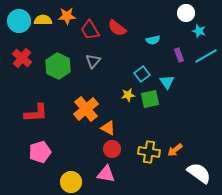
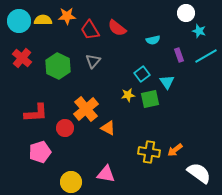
red circle: moved 47 px left, 21 px up
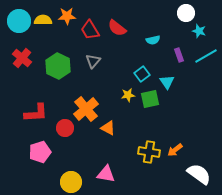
white semicircle: moved 1 px down
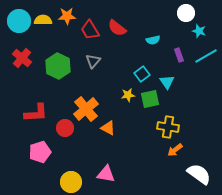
yellow cross: moved 19 px right, 25 px up
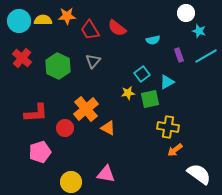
cyan triangle: rotated 35 degrees clockwise
yellow star: moved 2 px up
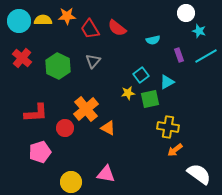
red trapezoid: moved 1 px up
cyan square: moved 1 px left, 1 px down
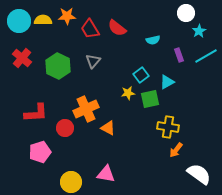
cyan star: rotated 24 degrees clockwise
orange cross: rotated 15 degrees clockwise
orange arrow: moved 1 px right; rotated 14 degrees counterclockwise
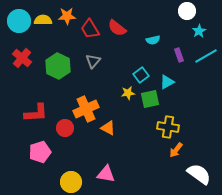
white circle: moved 1 px right, 2 px up
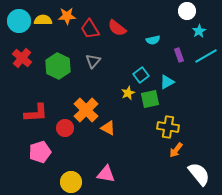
yellow star: rotated 16 degrees counterclockwise
orange cross: moved 1 px down; rotated 20 degrees counterclockwise
white semicircle: rotated 15 degrees clockwise
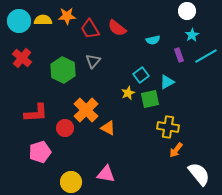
cyan star: moved 7 px left, 4 px down
green hexagon: moved 5 px right, 4 px down
